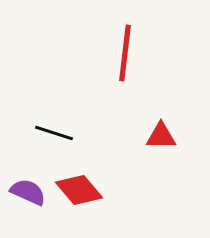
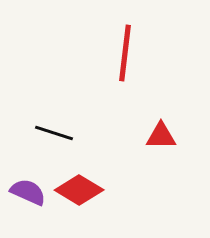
red diamond: rotated 18 degrees counterclockwise
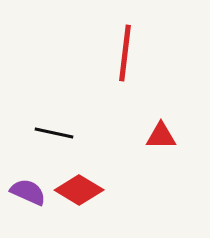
black line: rotated 6 degrees counterclockwise
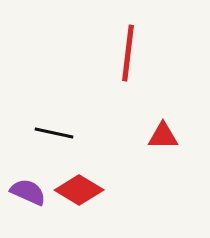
red line: moved 3 px right
red triangle: moved 2 px right
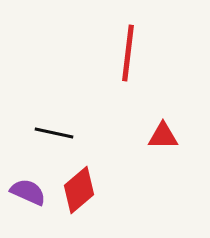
red diamond: rotated 72 degrees counterclockwise
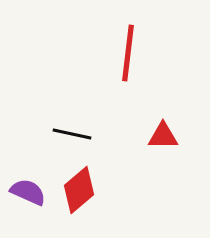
black line: moved 18 px right, 1 px down
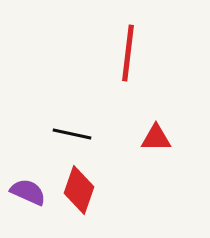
red triangle: moved 7 px left, 2 px down
red diamond: rotated 30 degrees counterclockwise
